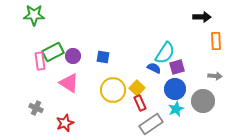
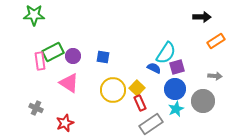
orange rectangle: rotated 60 degrees clockwise
cyan semicircle: moved 1 px right
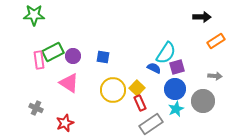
pink rectangle: moved 1 px left, 1 px up
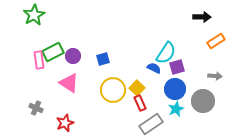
green star: rotated 30 degrees counterclockwise
blue square: moved 2 px down; rotated 24 degrees counterclockwise
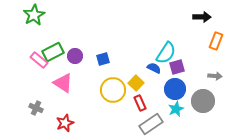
orange rectangle: rotated 36 degrees counterclockwise
purple circle: moved 2 px right
pink rectangle: rotated 42 degrees counterclockwise
pink triangle: moved 6 px left
yellow square: moved 1 px left, 5 px up
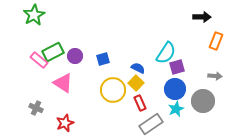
blue semicircle: moved 16 px left
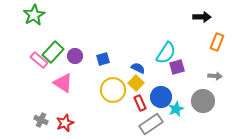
orange rectangle: moved 1 px right, 1 px down
green rectangle: rotated 20 degrees counterclockwise
blue circle: moved 14 px left, 8 px down
gray cross: moved 5 px right, 12 px down
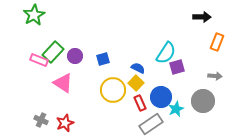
pink rectangle: rotated 18 degrees counterclockwise
